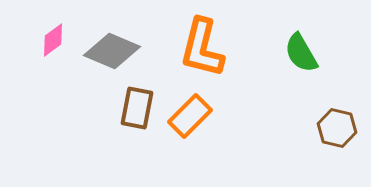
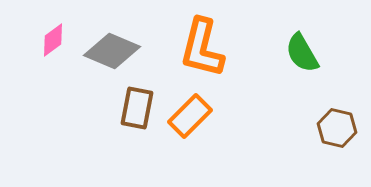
green semicircle: moved 1 px right
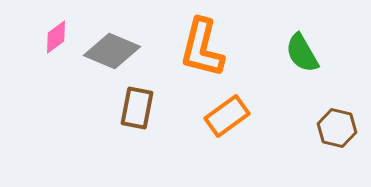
pink diamond: moved 3 px right, 3 px up
orange rectangle: moved 37 px right; rotated 9 degrees clockwise
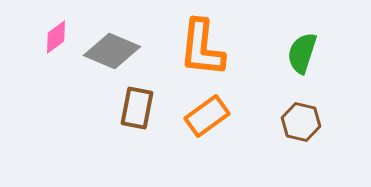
orange L-shape: rotated 8 degrees counterclockwise
green semicircle: rotated 48 degrees clockwise
orange rectangle: moved 20 px left
brown hexagon: moved 36 px left, 6 px up
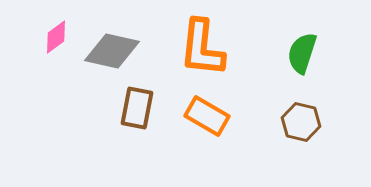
gray diamond: rotated 10 degrees counterclockwise
orange rectangle: rotated 66 degrees clockwise
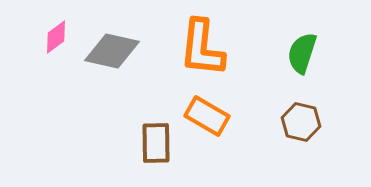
brown rectangle: moved 19 px right, 35 px down; rotated 12 degrees counterclockwise
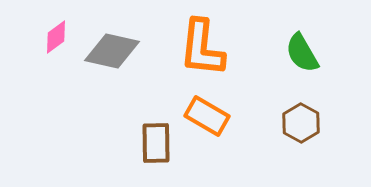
green semicircle: rotated 48 degrees counterclockwise
brown hexagon: moved 1 px down; rotated 15 degrees clockwise
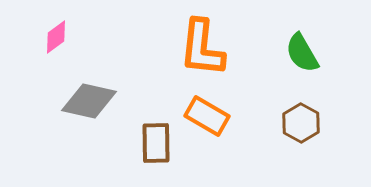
gray diamond: moved 23 px left, 50 px down
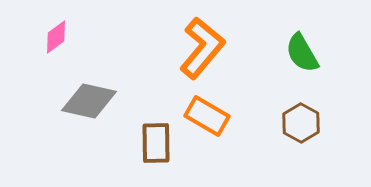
orange L-shape: rotated 146 degrees counterclockwise
